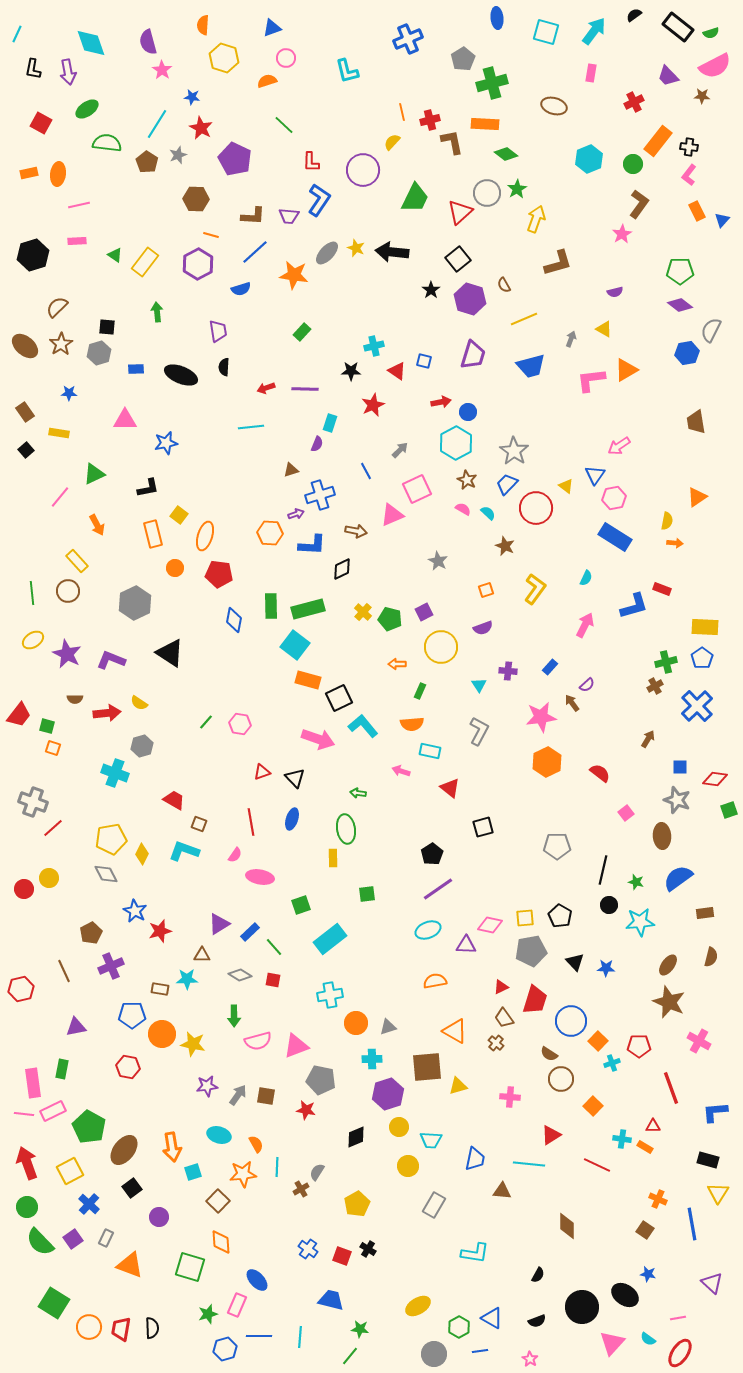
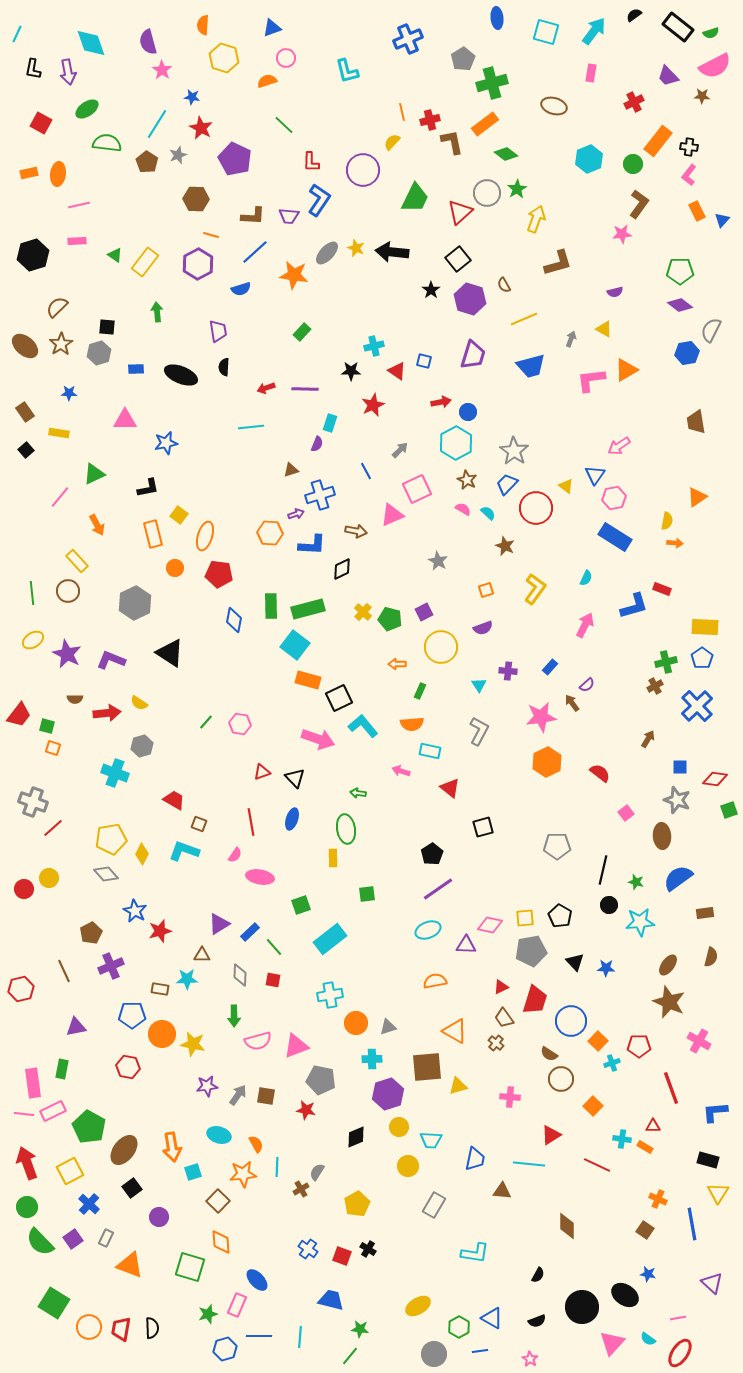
orange rectangle at (485, 124): rotated 40 degrees counterclockwise
pink star at (622, 234): rotated 24 degrees clockwise
gray diamond at (106, 874): rotated 15 degrees counterclockwise
gray diamond at (240, 975): rotated 60 degrees clockwise
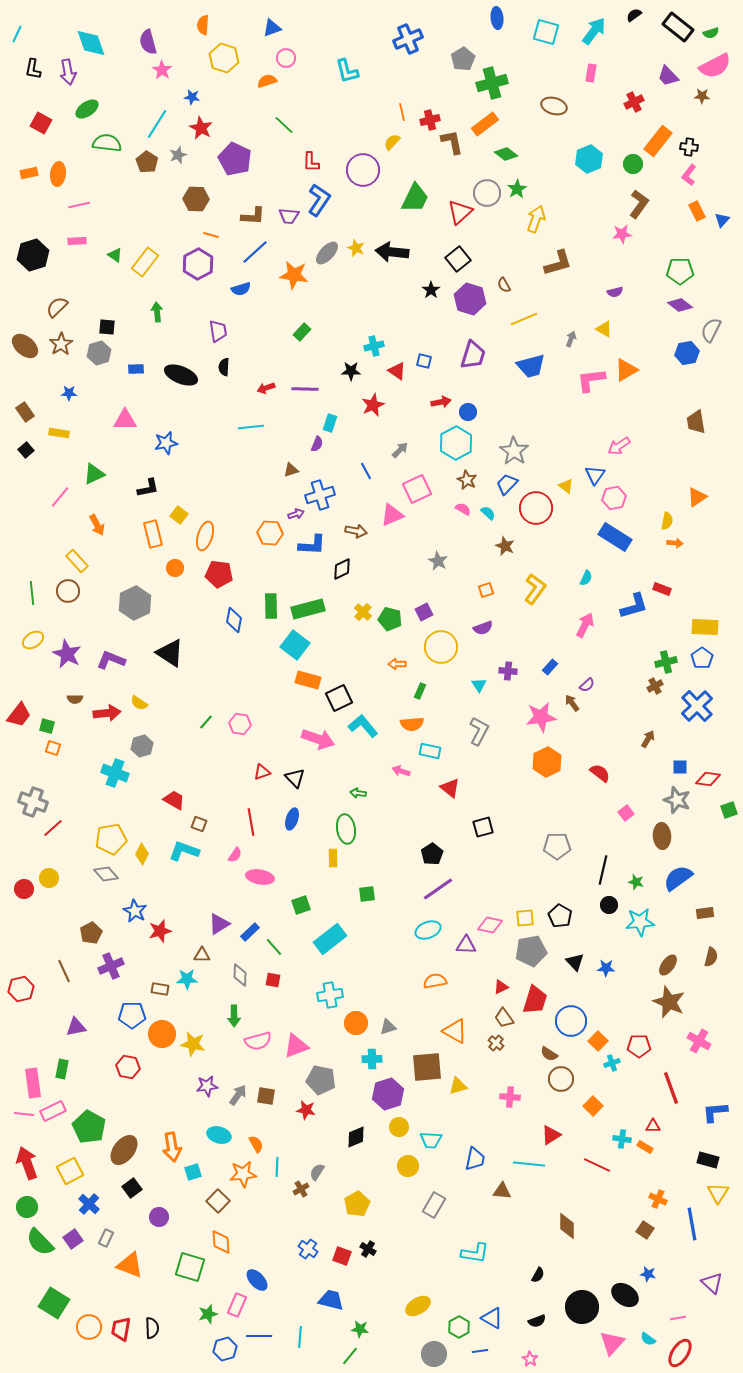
red diamond at (715, 779): moved 7 px left
